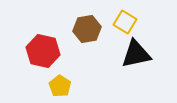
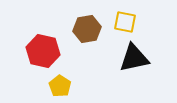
yellow square: rotated 20 degrees counterclockwise
black triangle: moved 2 px left, 4 px down
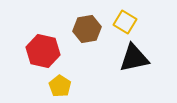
yellow square: rotated 20 degrees clockwise
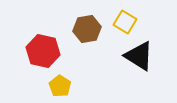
black triangle: moved 5 px right, 2 px up; rotated 44 degrees clockwise
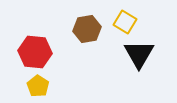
red hexagon: moved 8 px left, 1 px down; rotated 8 degrees counterclockwise
black triangle: moved 2 px up; rotated 28 degrees clockwise
yellow pentagon: moved 22 px left
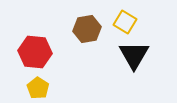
black triangle: moved 5 px left, 1 px down
yellow pentagon: moved 2 px down
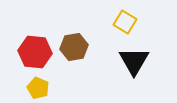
brown hexagon: moved 13 px left, 18 px down
black triangle: moved 6 px down
yellow pentagon: rotated 10 degrees counterclockwise
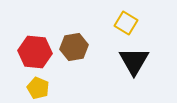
yellow square: moved 1 px right, 1 px down
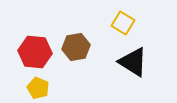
yellow square: moved 3 px left
brown hexagon: moved 2 px right
black triangle: moved 1 px left, 1 px down; rotated 28 degrees counterclockwise
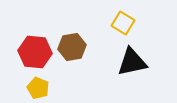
brown hexagon: moved 4 px left
black triangle: moved 1 px left; rotated 44 degrees counterclockwise
